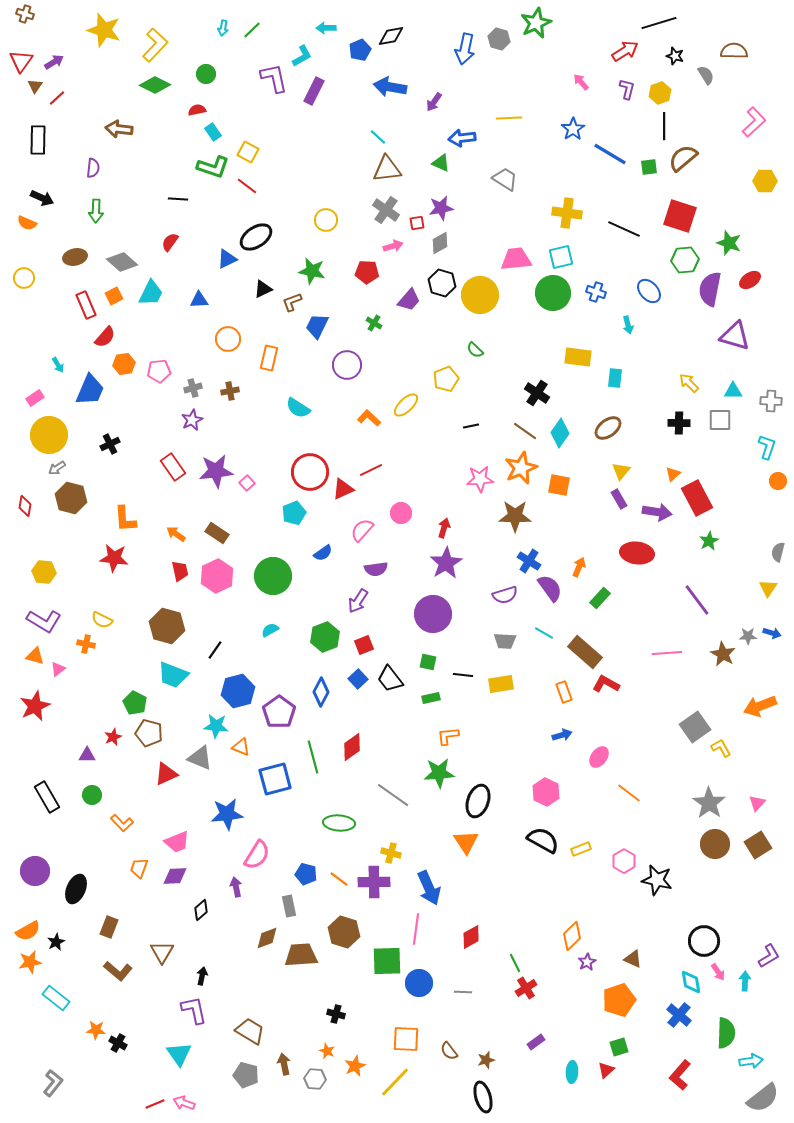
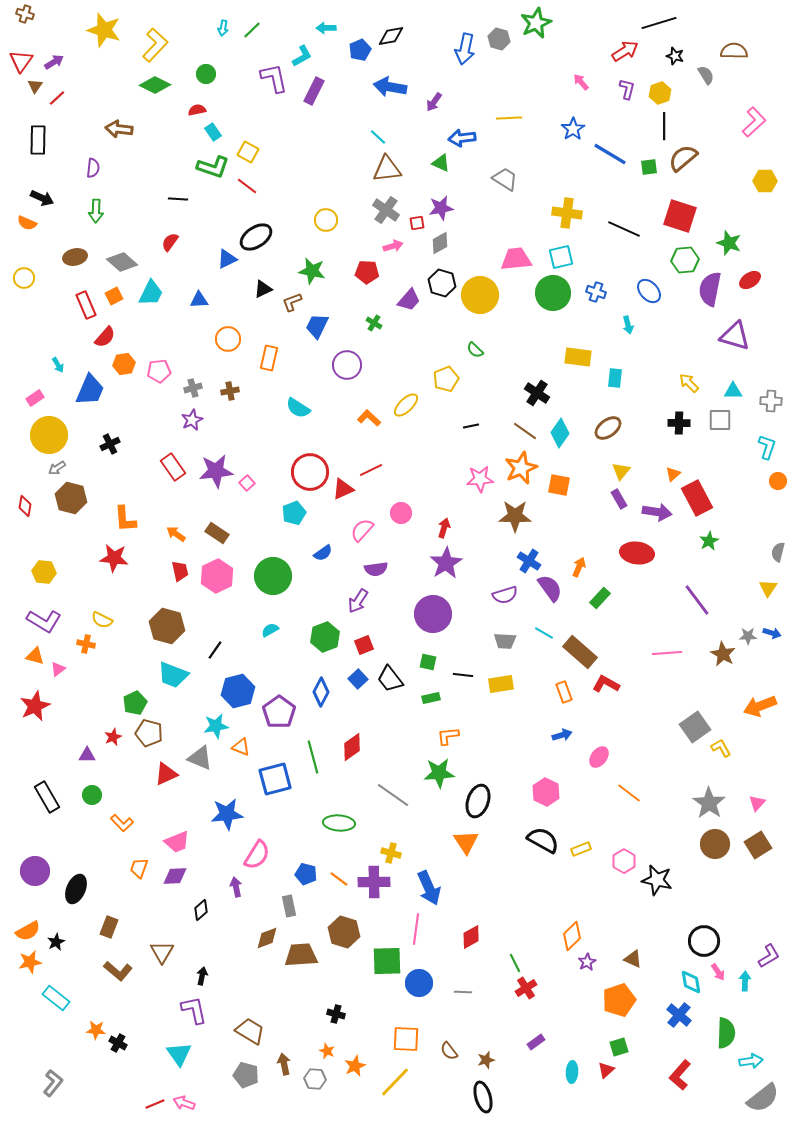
brown rectangle at (585, 652): moved 5 px left
green pentagon at (135, 703): rotated 20 degrees clockwise
cyan star at (216, 726): rotated 15 degrees counterclockwise
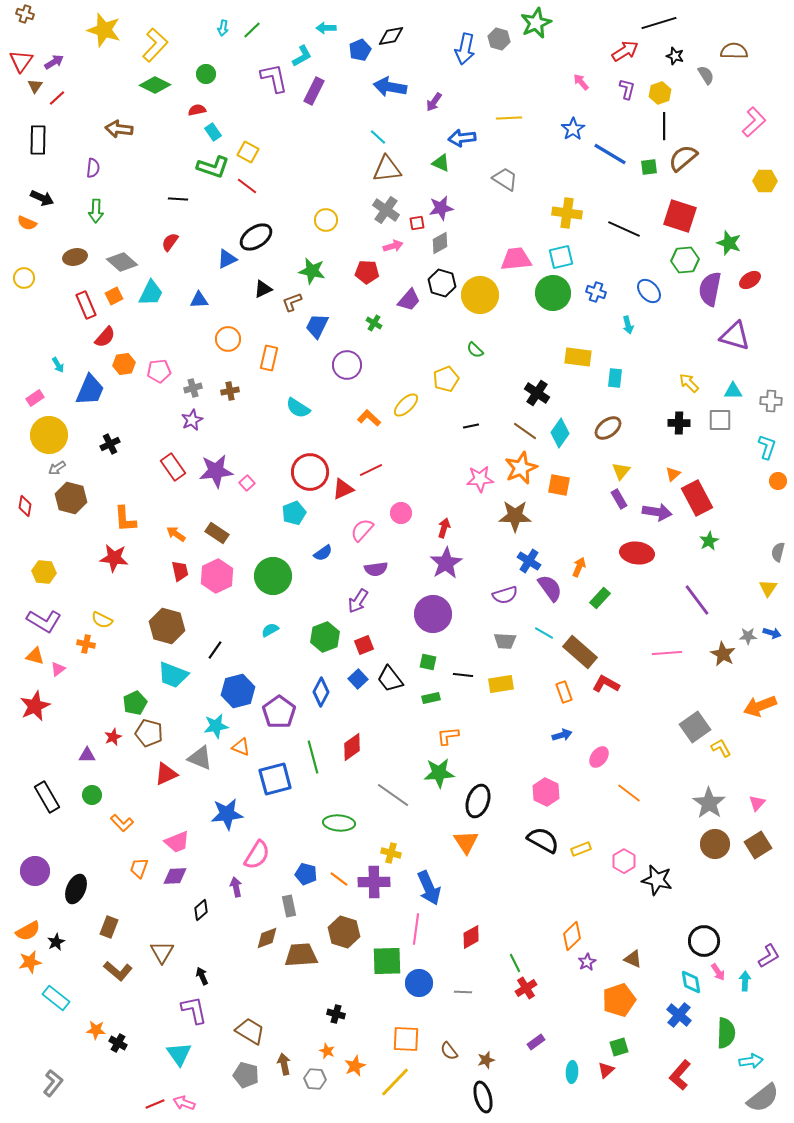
black arrow at (202, 976): rotated 36 degrees counterclockwise
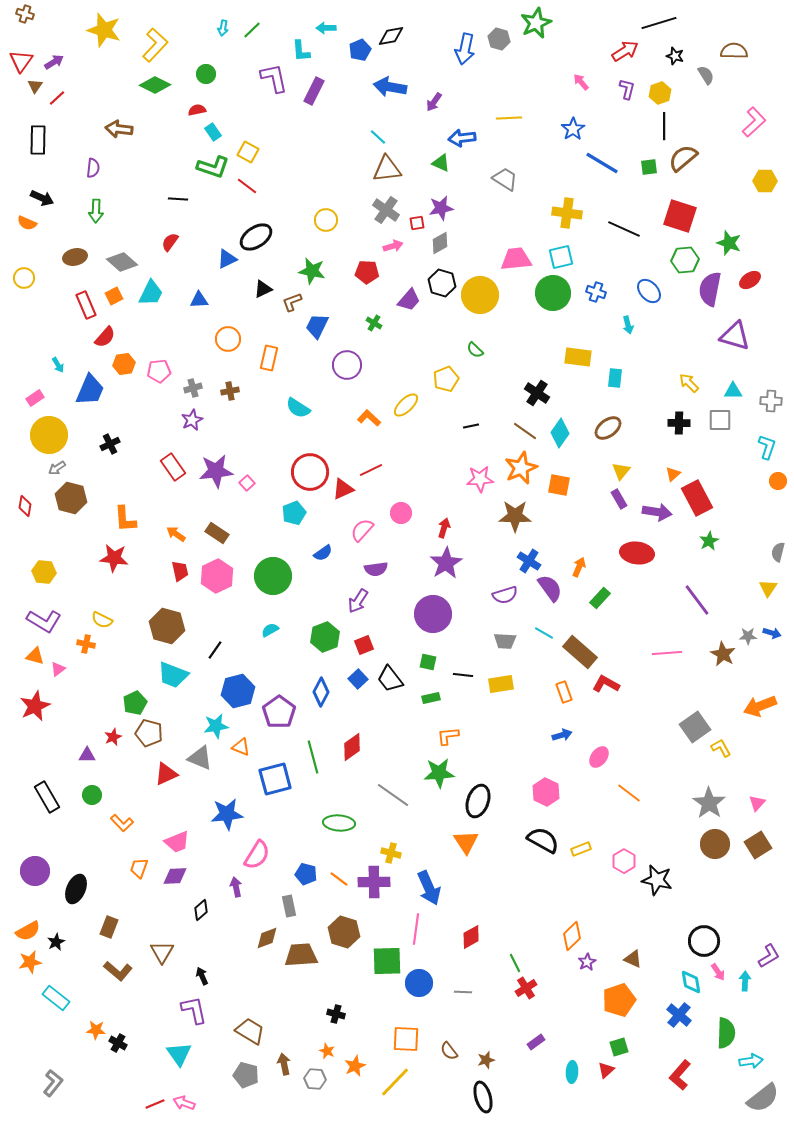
cyan L-shape at (302, 56): moved 1 px left, 5 px up; rotated 115 degrees clockwise
blue line at (610, 154): moved 8 px left, 9 px down
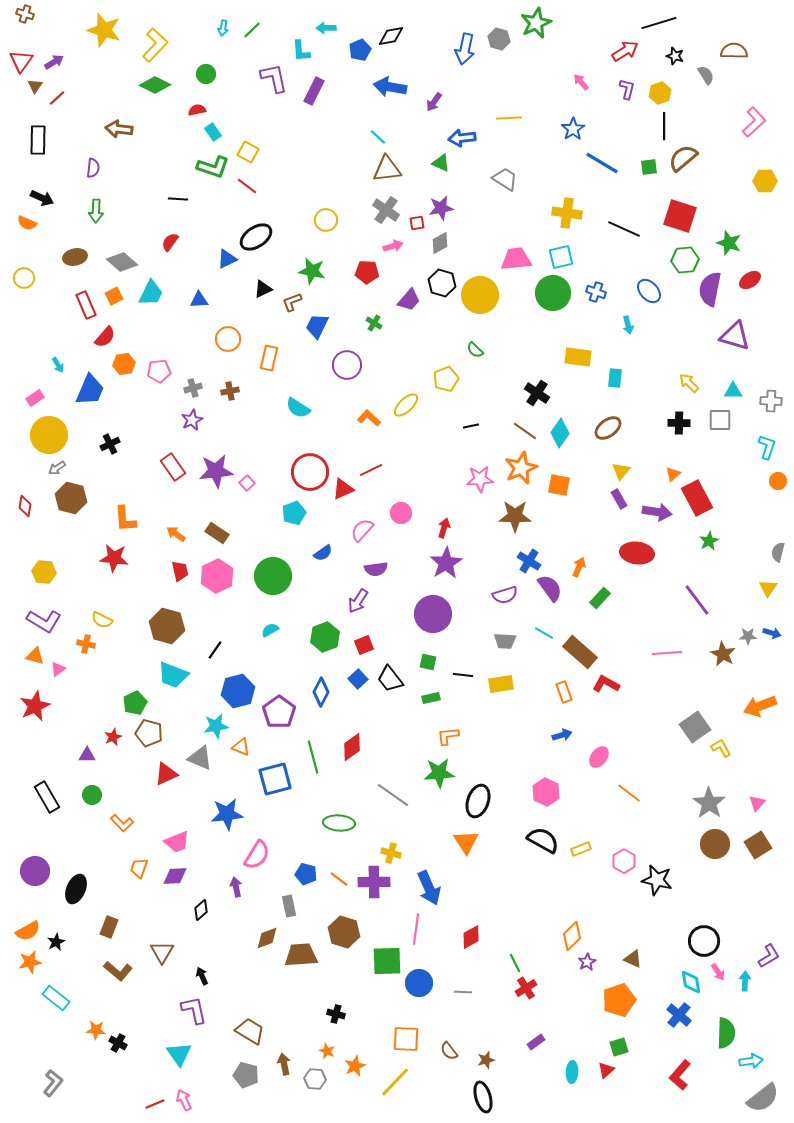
pink arrow at (184, 1103): moved 3 px up; rotated 45 degrees clockwise
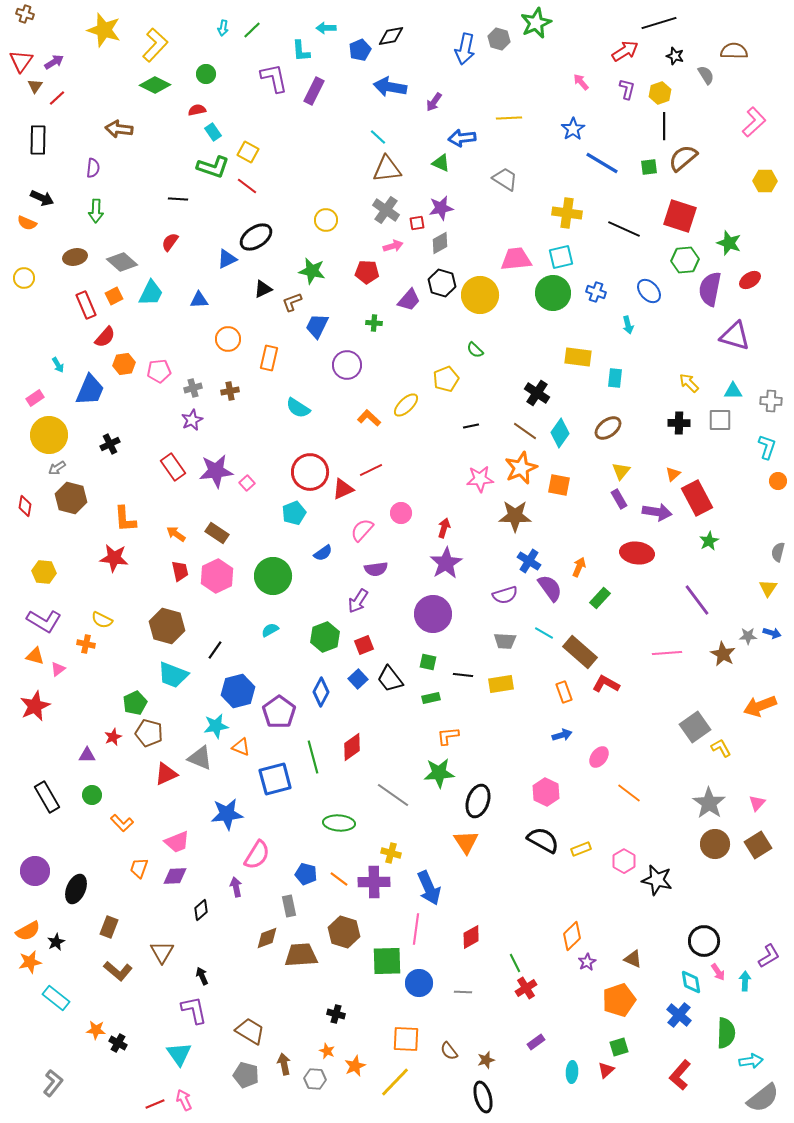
green cross at (374, 323): rotated 28 degrees counterclockwise
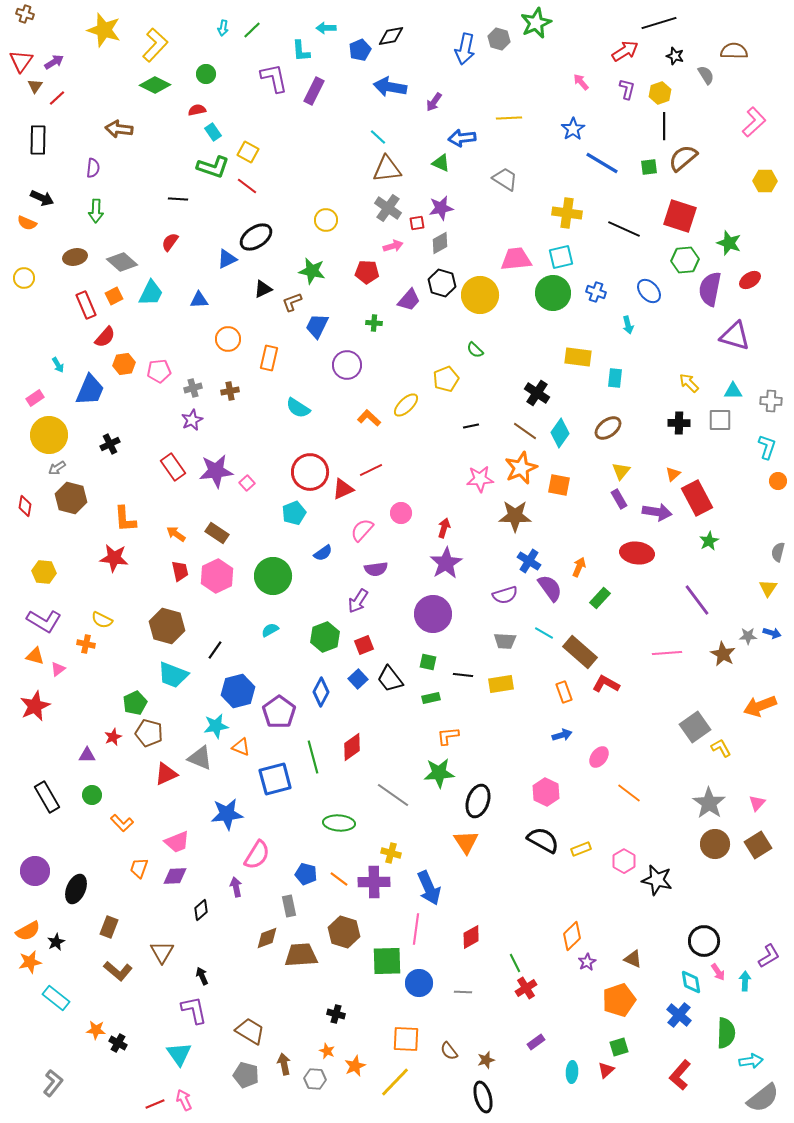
gray cross at (386, 210): moved 2 px right, 2 px up
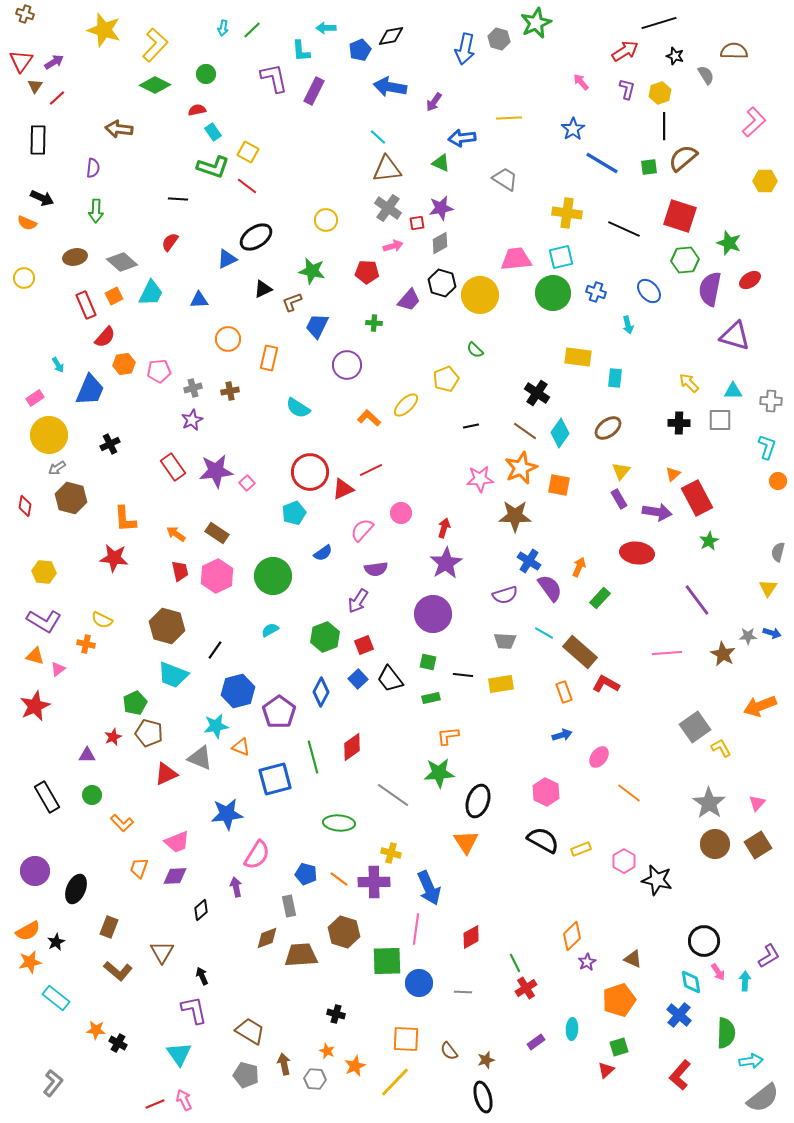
cyan ellipse at (572, 1072): moved 43 px up
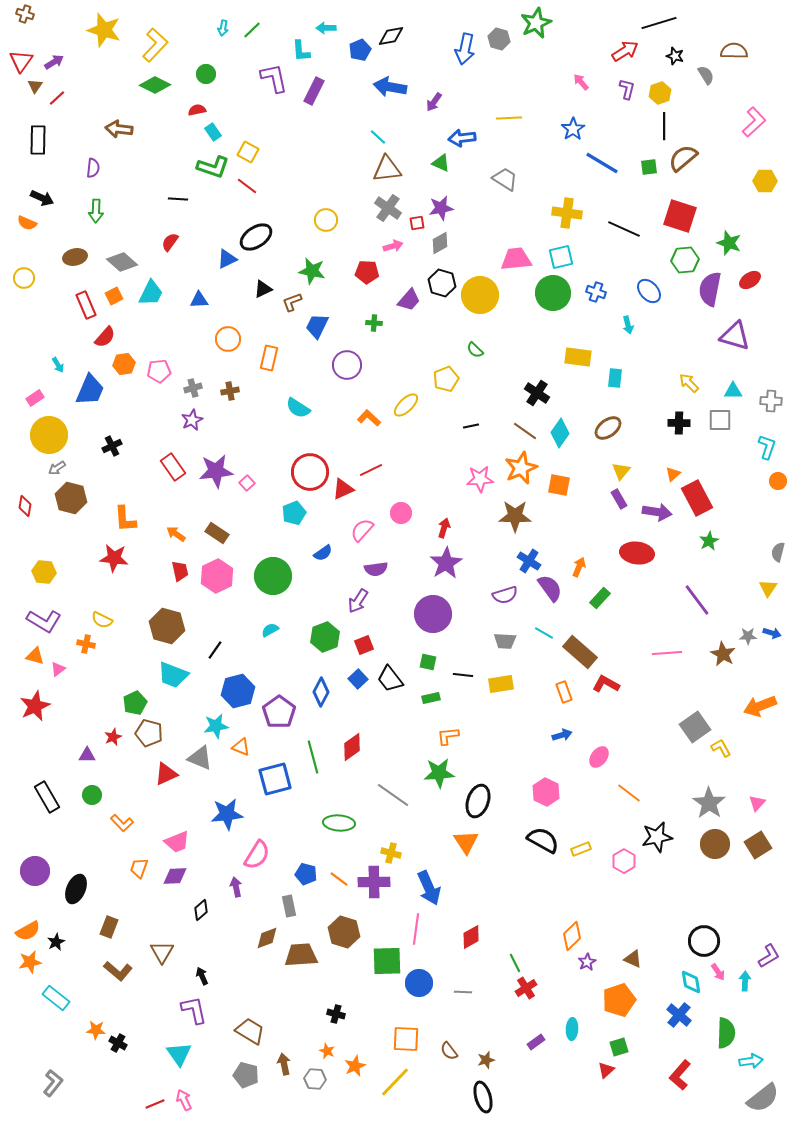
black cross at (110, 444): moved 2 px right, 2 px down
black star at (657, 880): moved 43 px up; rotated 24 degrees counterclockwise
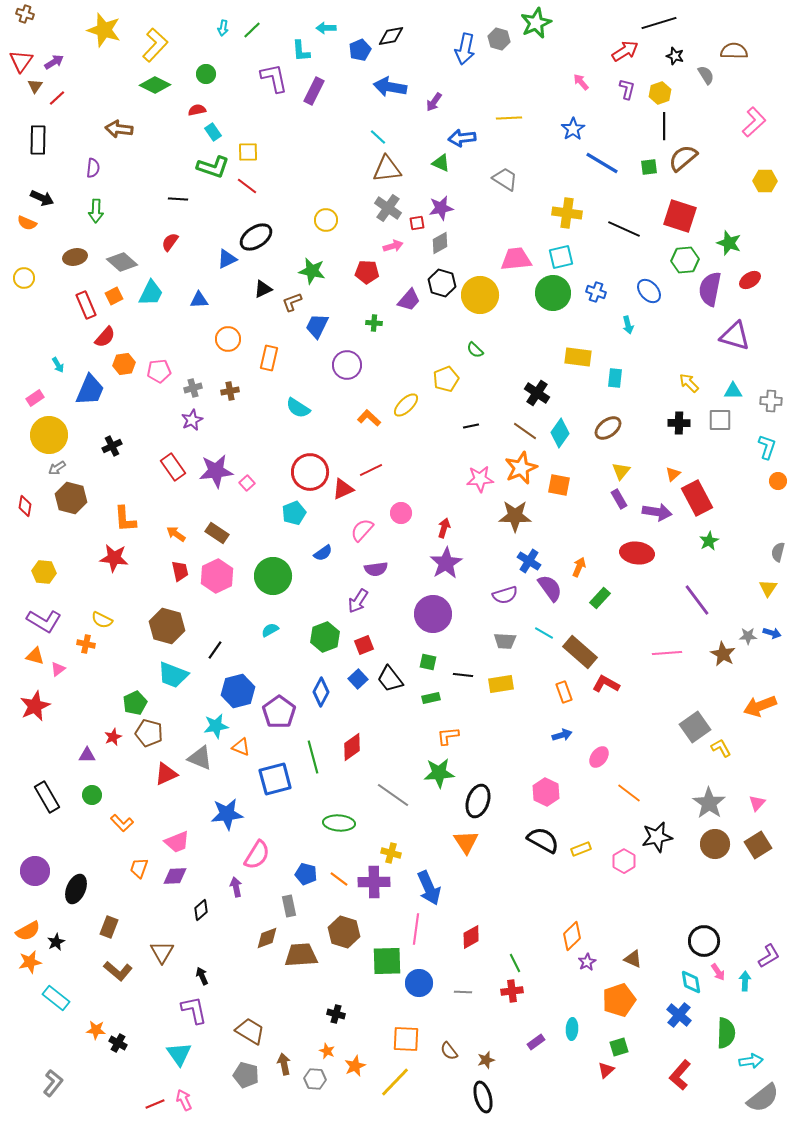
yellow square at (248, 152): rotated 30 degrees counterclockwise
red cross at (526, 988): moved 14 px left, 3 px down; rotated 25 degrees clockwise
